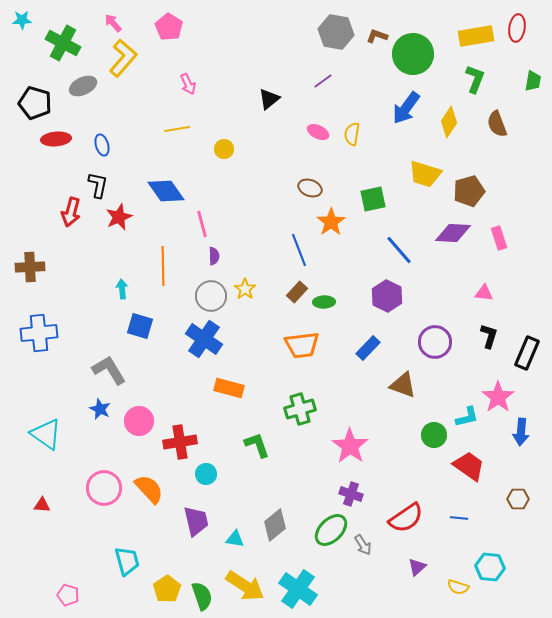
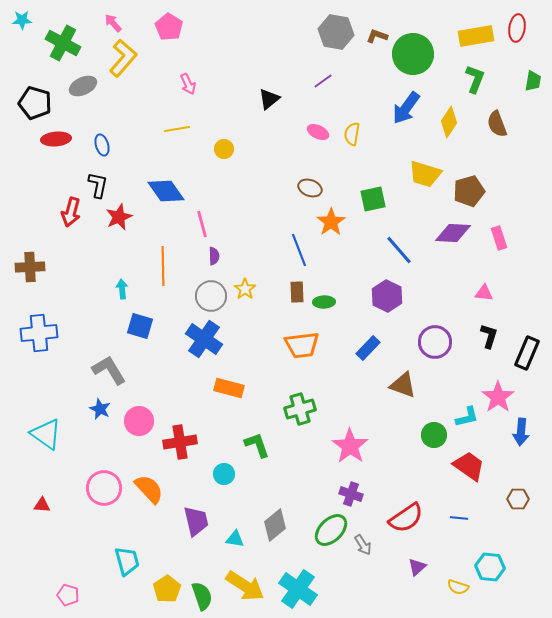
brown rectangle at (297, 292): rotated 45 degrees counterclockwise
cyan circle at (206, 474): moved 18 px right
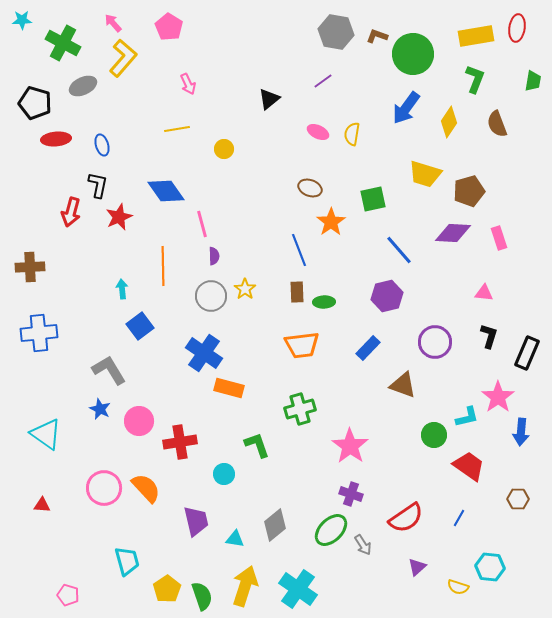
purple hexagon at (387, 296): rotated 20 degrees clockwise
blue square at (140, 326): rotated 36 degrees clockwise
blue cross at (204, 339): moved 14 px down
orange semicircle at (149, 489): moved 3 px left, 1 px up
blue line at (459, 518): rotated 66 degrees counterclockwise
yellow arrow at (245, 586): rotated 105 degrees counterclockwise
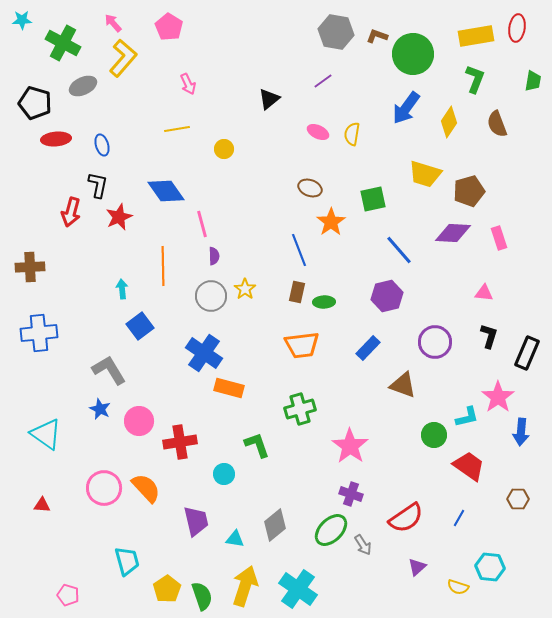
brown rectangle at (297, 292): rotated 15 degrees clockwise
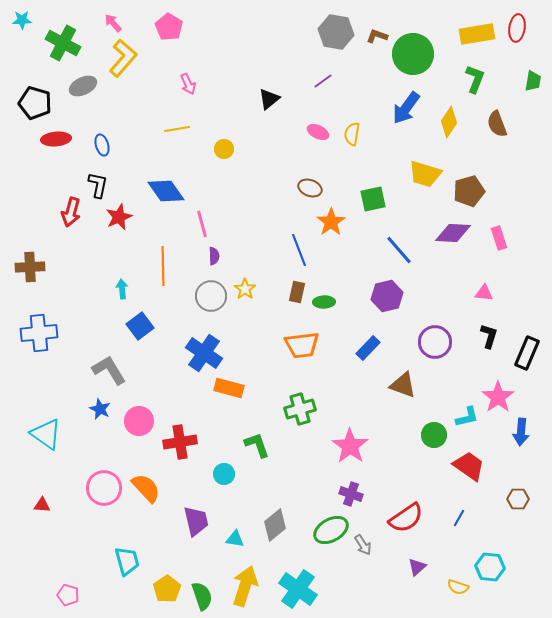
yellow rectangle at (476, 36): moved 1 px right, 2 px up
green ellipse at (331, 530): rotated 16 degrees clockwise
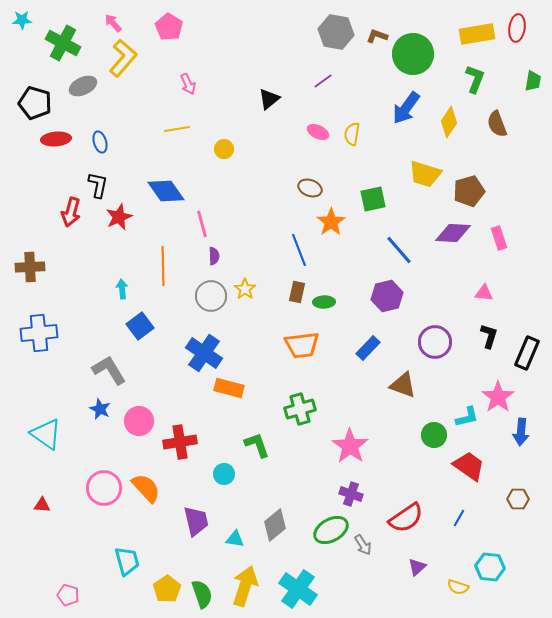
blue ellipse at (102, 145): moved 2 px left, 3 px up
green semicircle at (202, 596): moved 2 px up
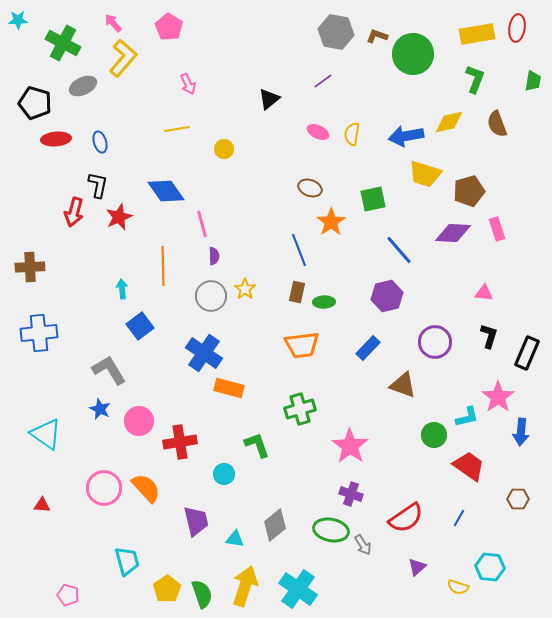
cyan star at (22, 20): moved 4 px left
blue arrow at (406, 108): moved 28 px down; rotated 44 degrees clockwise
yellow diamond at (449, 122): rotated 44 degrees clockwise
red arrow at (71, 212): moved 3 px right
pink rectangle at (499, 238): moved 2 px left, 9 px up
green ellipse at (331, 530): rotated 40 degrees clockwise
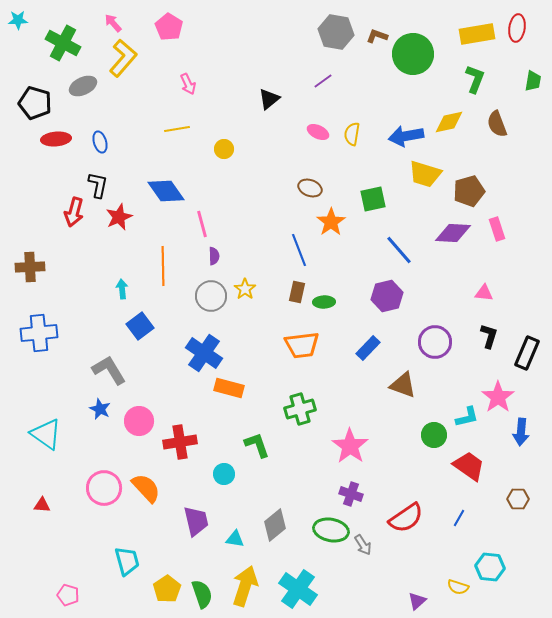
purple triangle at (417, 567): moved 34 px down
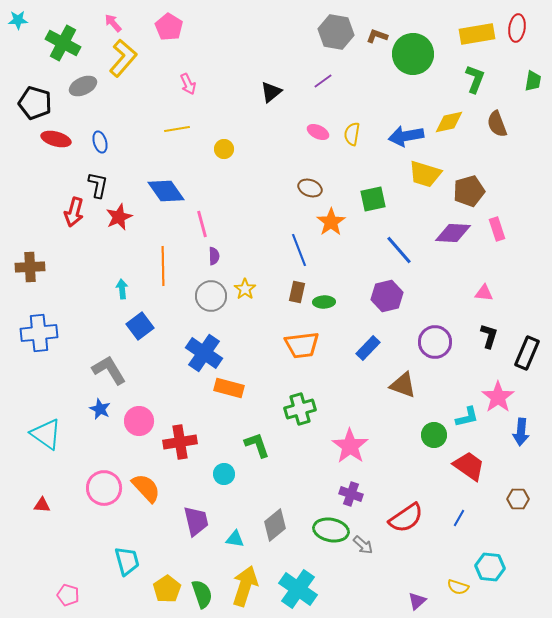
black triangle at (269, 99): moved 2 px right, 7 px up
red ellipse at (56, 139): rotated 20 degrees clockwise
gray arrow at (363, 545): rotated 15 degrees counterclockwise
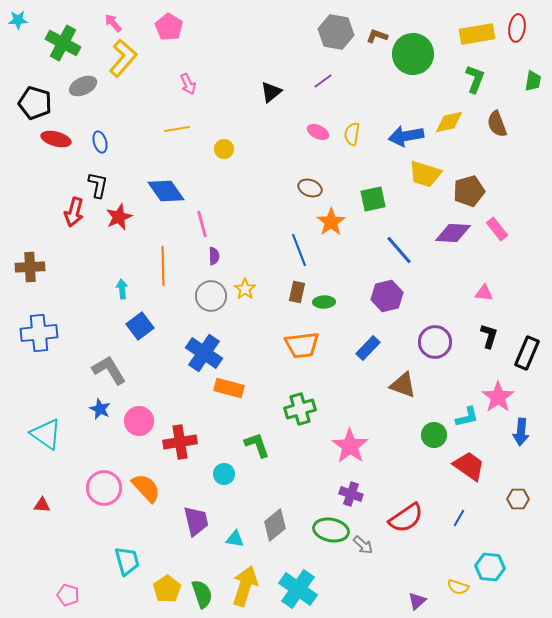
pink rectangle at (497, 229): rotated 20 degrees counterclockwise
